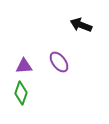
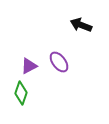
purple triangle: moved 5 px right; rotated 24 degrees counterclockwise
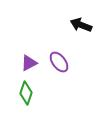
purple triangle: moved 3 px up
green diamond: moved 5 px right
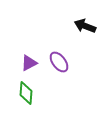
black arrow: moved 4 px right, 1 px down
green diamond: rotated 15 degrees counterclockwise
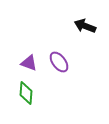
purple triangle: rotated 48 degrees clockwise
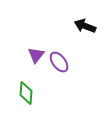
purple triangle: moved 7 px right, 8 px up; rotated 48 degrees clockwise
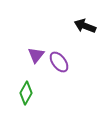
green diamond: rotated 25 degrees clockwise
